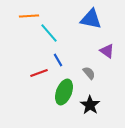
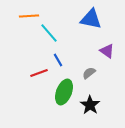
gray semicircle: rotated 88 degrees counterclockwise
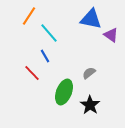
orange line: rotated 54 degrees counterclockwise
purple triangle: moved 4 px right, 16 px up
blue line: moved 13 px left, 4 px up
red line: moved 7 px left; rotated 66 degrees clockwise
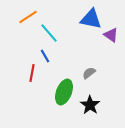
orange line: moved 1 px left, 1 px down; rotated 24 degrees clockwise
red line: rotated 54 degrees clockwise
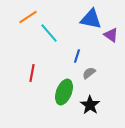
blue line: moved 32 px right; rotated 48 degrees clockwise
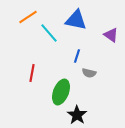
blue triangle: moved 15 px left, 1 px down
gray semicircle: rotated 128 degrees counterclockwise
green ellipse: moved 3 px left
black star: moved 13 px left, 10 px down
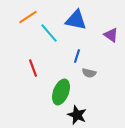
red line: moved 1 px right, 5 px up; rotated 30 degrees counterclockwise
black star: rotated 12 degrees counterclockwise
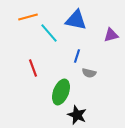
orange line: rotated 18 degrees clockwise
purple triangle: rotated 49 degrees counterclockwise
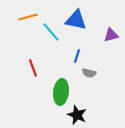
cyan line: moved 2 px right, 1 px up
green ellipse: rotated 15 degrees counterclockwise
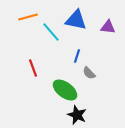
purple triangle: moved 3 px left, 8 px up; rotated 21 degrees clockwise
gray semicircle: rotated 32 degrees clockwise
green ellipse: moved 4 px right, 2 px up; rotated 60 degrees counterclockwise
